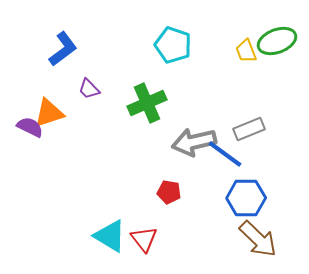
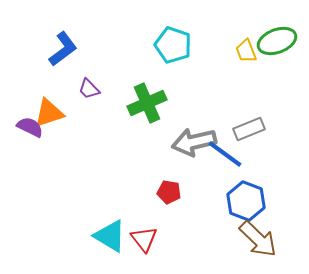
blue hexagon: moved 3 px down; rotated 21 degrees clockwise
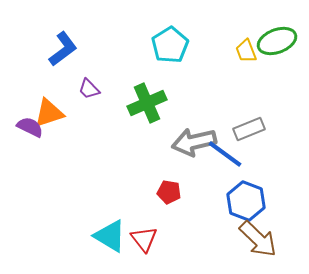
cyan pentagon: moved 3 px left; rotated 21 degrees clockwise
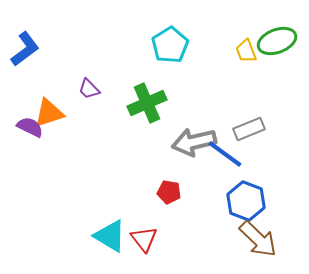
blue L-shape: moved 38 px left
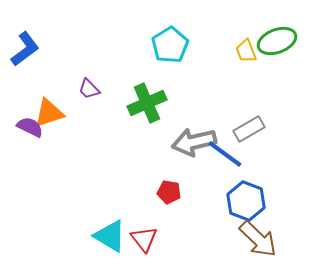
gray rectangle: rotated 8 degrees counterclockwise
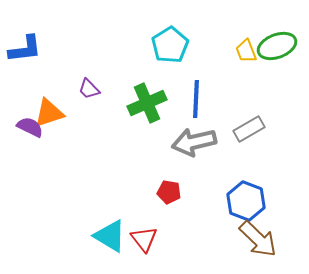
green ellipse: moved 5 px down
blue L-shape: rotated 30 degrees clockwise
blue line: moved 29 px left, 55 px up; rotated 57 degrees clockwise
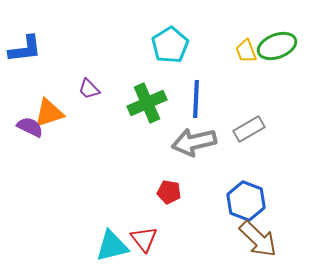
cyan triangle: moved 2 px right, 10 px down; rotated 45 degrees counterclockwise
